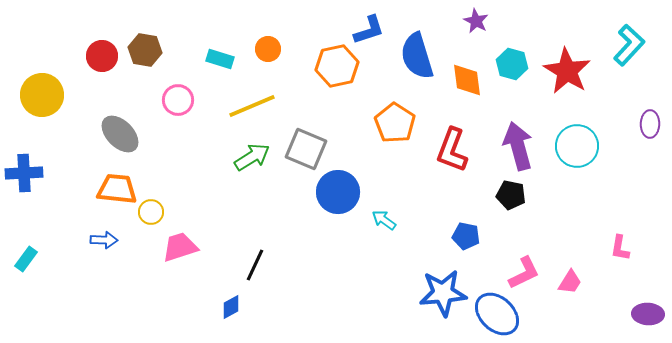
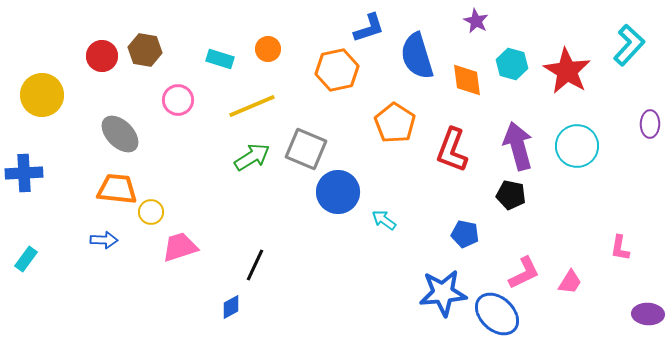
blue L-shape at (369, 30): moved 2 px up
orange hexagon at (337, 66): moved 4 px down
blue pentagon at (466, 236): moved 1 px left, 2 px up
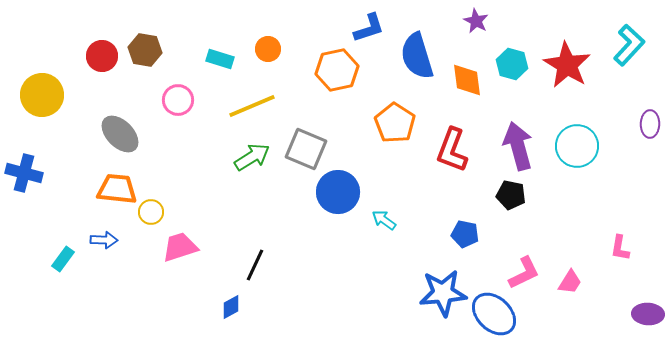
red star at (567, 71): moved 6 px up
blue cross at (24, 173): rotated 18 degrees clockwise
cyan rectangle at (26, 259): moved 37 px right
blue ellipse at (497, 314): moved 3 px left
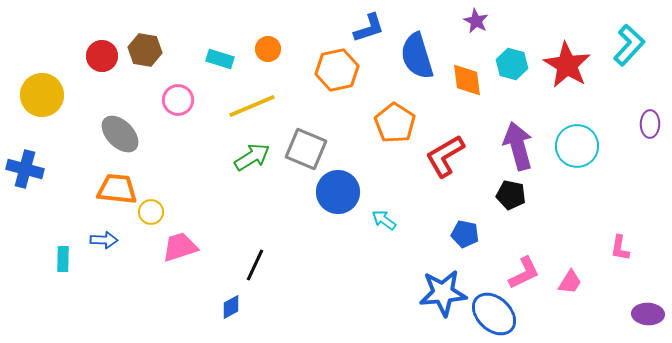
red L-shape at (452, 150): moved 7 px left, 6 px down; rotated 39 degrees clockwise
blue cross at (24, 173): moved 1 px right, 4 px up
cyan rectangle at (63, 259): rotated 35 degrees counterclockwise
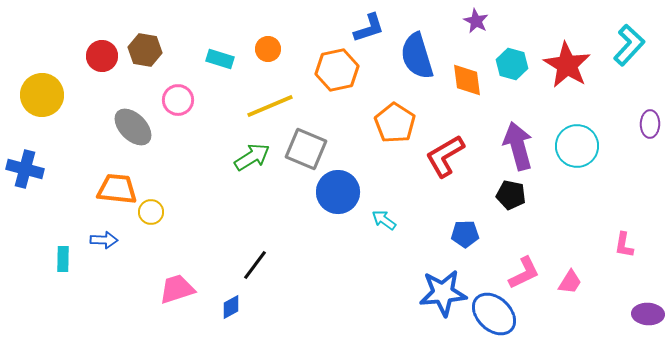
yellow line at (252, 106): moved 18 px right
gray ellipse at (120, 134): moved 13 px right, 7 px up
blue pentagon at (465, 234): rotated 12 degrees counterclockwise
pink trapezoid at (180, 247): moved 3 px left, 42 px down
pink L-shape at (620, 248): moved 4 px right, 3 px up
black line at (255, 265): rotated 12 degrees clockwise
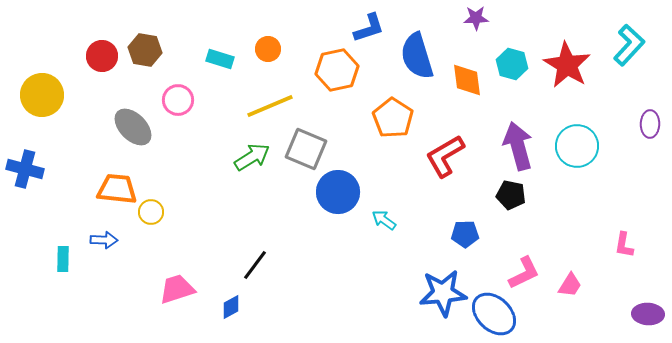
purple star at (476, 21): moved 3 px up; rotated 30 degrees counterclockwise
orange pentagon at (395, 123): moved 2 px left, 5 px up
pink trapezoid at (570, 282): moved 3 px down
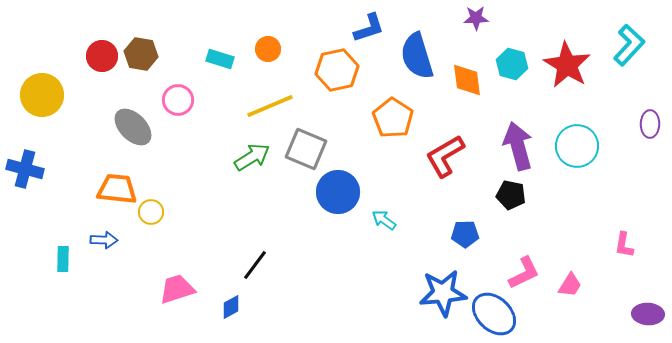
brown hexagon at (145, 50): moved 4 px left, 4 px down
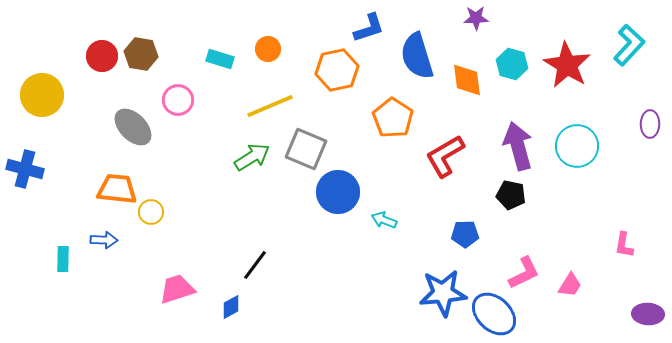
cyan arrow at (384, 220): rotated 15 degrees counterclockwise
